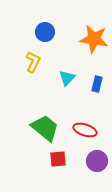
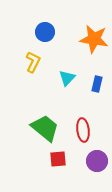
red ellipse: moved 2 px left; rotated 65 degrees clockwise
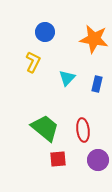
purple circle: moved 1 px right, 1 px up
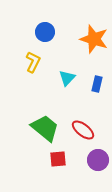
orange star: rotated 8 degrees clockwise
red ellipse: rotated 45 degrees counterclockwise
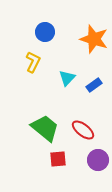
blue rectangle: moved 3 px left, 1 px down; rotated 42 degrees clockwise
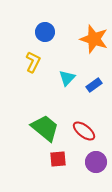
red ellipse: moved 1 px right, 1 px down
purple circle: moved 2 px left, 2 px down
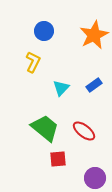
blue circle: moved 1 px left, 1 px up
orange star: moved 4 px up; rotated 28 degrees clockwise
cyan triangle: moved 6 px left, 10 px down
purple circle: moved 1 px left, 16 px down
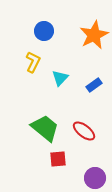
cyan triangle: moved 1 px left, 10 px up
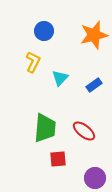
orange star: rotated 12 degrees clockwise
green trapezoid: rotated 56 degrees clockwise
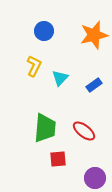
yellow L-shape: moved 1 px right, 4 px down
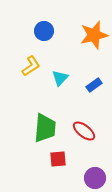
yellow L-shape: moved 3 px left; rotated 30 degrees clockwise
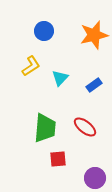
red ellipse: moved 1 px right, 4 px up
